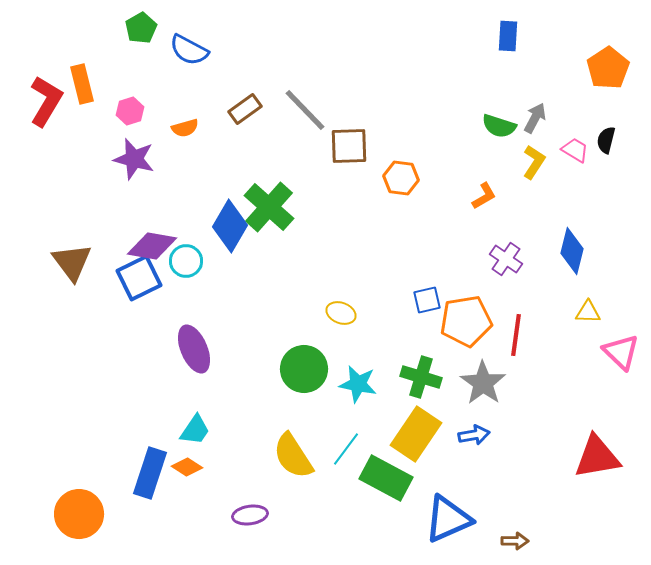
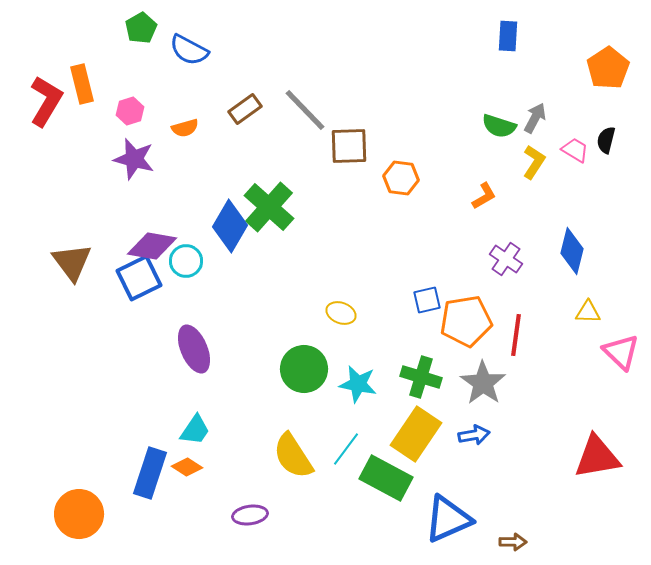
brown arrow at (515, 541): moved 2 px left, 1 px down
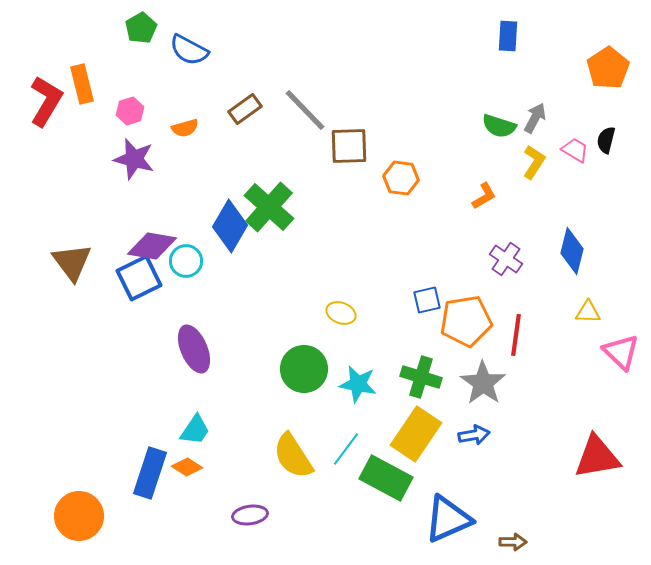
orange circle at (79, 514): moved 2 px down
